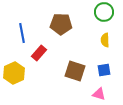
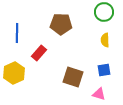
blue line: moved 5 px left; rotated 12 degrees clockwise
brown square: moved 2 px left, 6 px down
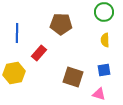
yellow hexagon: rotated 15 degrees clockwise
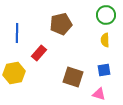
green circle: moved 2 px right, 3 px down
brown pentagon: rotated 15 degrees counterclockwise
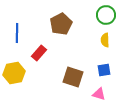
brown pentagon: rotated 15 degrees counterclockwise
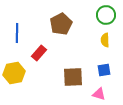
brown square: rotated 20 degrees counterclockwise
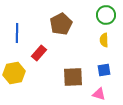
yellow semicircle: moved 1 px left
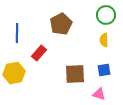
brown square: moved 2 px right, 3 px up
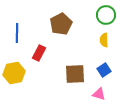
red rectangle: rotated 14 degrees counterclockwise
blue square: rotated 24 degrees counterclockwise
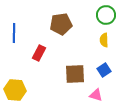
brown pentagon: rotated 20 degrees clockwise
blue line: moved 3 px left
yellow hexagon: moved 1 px right, 17 px down; rotated 15 degrees clockwise
pink triangle: moved 3 px left, 1 px down
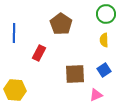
green circle: moved 1 px up
brown pentagon: rotated 30 degrees counterclockwise
pink triangle: rotated 40 degrees counterclockwise
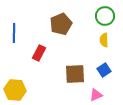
green circle: moved 1 px left, 2 px down
brown pentagon: rotated 15 degrees clockwise
